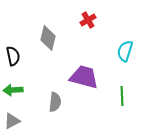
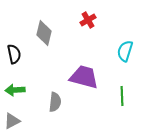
gray diamond: moved 4 px left, 5 px up
black semicircle: moved 1 px right, 2 px up
green arrow: moved 2 px right
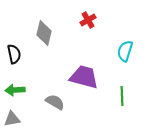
gray semicircle: rotated 66 degrees counterclockwise
gray triangle: moved 2 px up; rotated 18 degrees clockwise
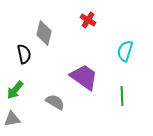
red cross: rotated 28 degrees counterclockwise
black semicircle: moved 10 px right
purple trapezoid: rotated 20 degrees clockwise
green arrow: rotated 48 degrees counterclockwise
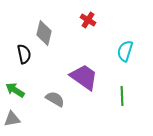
green arrow: rotated 84 degrees clockwise
gray semicircle: moved 3 px up
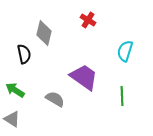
gray triangle: rotated 42 degrees clockwise
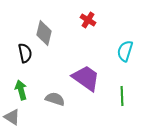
black semicircle: moved 1 px right, 1 px up
purple trapezoid: moved 2 px right, 1 px down
green arrow: moved 6 px right; rotated 42 degrees clockwise
gray semicircle: rotated 12 degrees counterclockwise
gray triangle: moved 2 px up
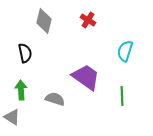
gray diamond: moved 12 px up
purple trapezoid: moved 1 px up
green arrow: rotated 12 degrees clockwise
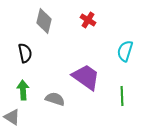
green arrow: moved 2 px right
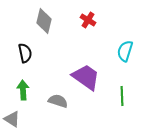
gray semicircle: moved 3 px right, 2 px down
gray triangle: moved 2 px down
